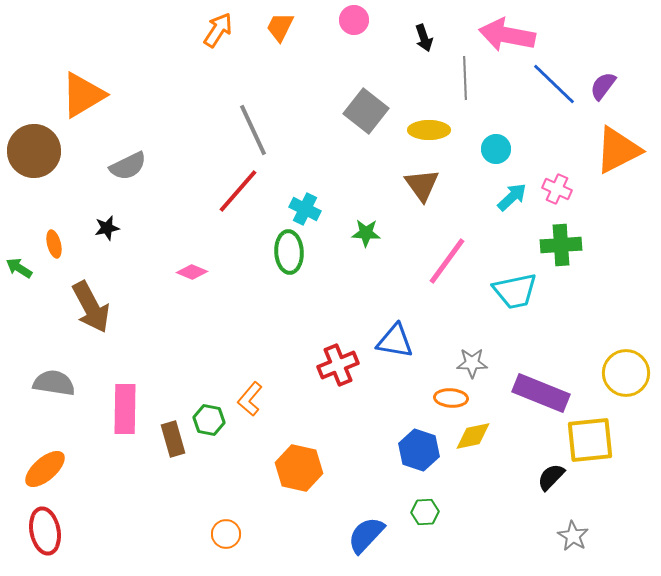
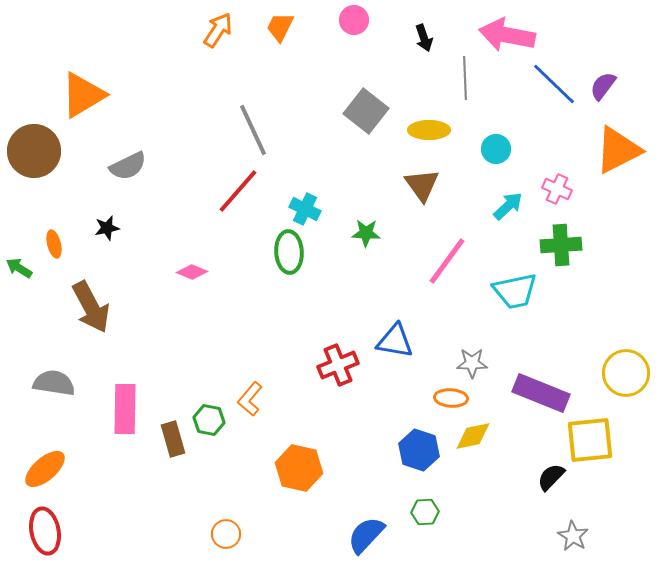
cyan arrow at (512, 197): moved 4 px left, 9 px down
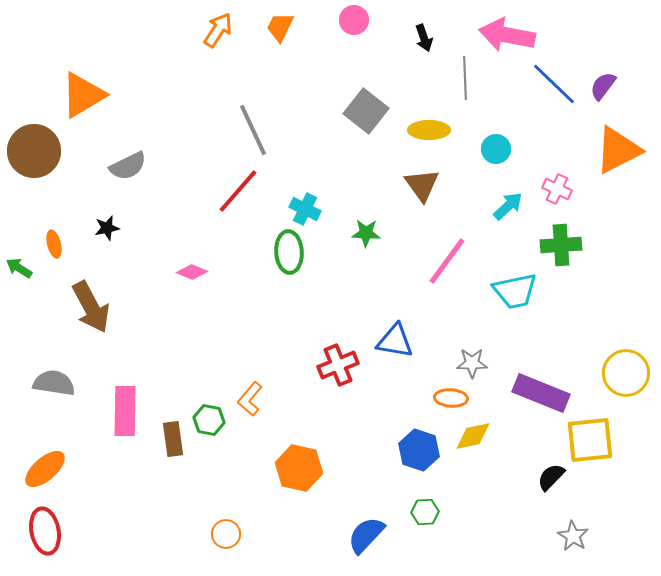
pink rectangle at (125, 409): moved 2 px down
brown rectangle at (173, 439): rotated 8 degrees clockwise
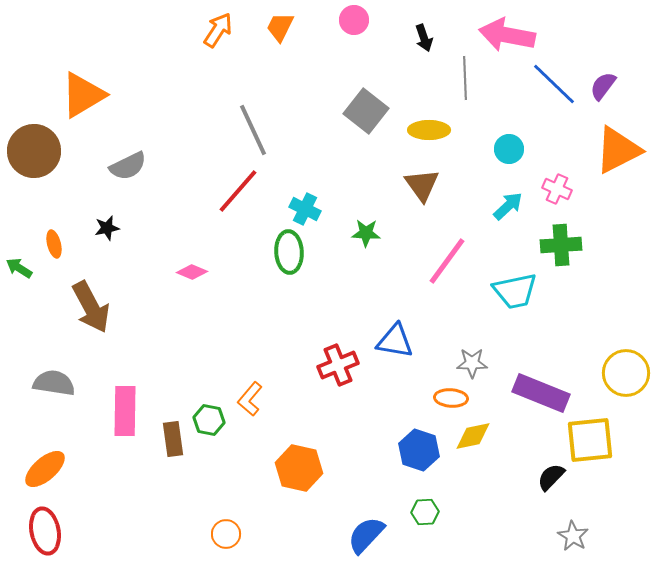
cyan circle at (496, 149): moved 13 px right
